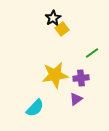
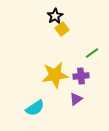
black star: moved 2 px right, 2 px up
purple cross: moved 2 px up
cyan semicircle: rotated 12 degrees clockwise
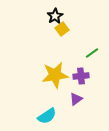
cyan semicircle: moved 12 px right, 8 px down
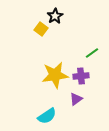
yellow square: moved 21 px left; rotated 16 degrees counterclockwise
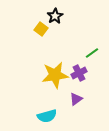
purple cross: moved 2 px left, 3 px up; rotated 21 degrees counterclockwise
cyan semicircle: rotated 18 degrees clockwise
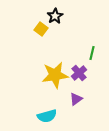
green line: rotated 40 degrees counterclockwise
purple cross: rotated 14 degrees counterclockwise
